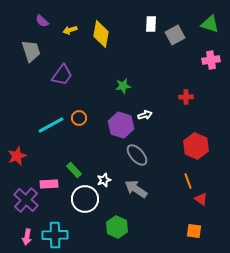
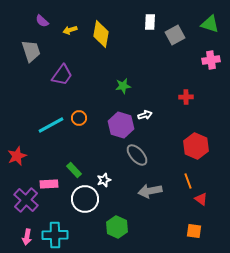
white rectangle: moved 1 px left, 2 px up
gray arrow: moved 14 px right, 2 px down; rotated 45 degrees counterclockwise
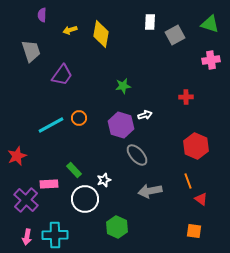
purple semicircle: moved 6 px up; rotated 48 degrees clockwise
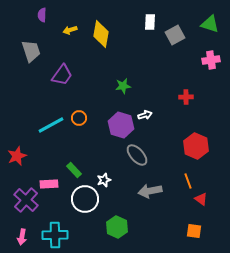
pink arrow: moved 5 px left
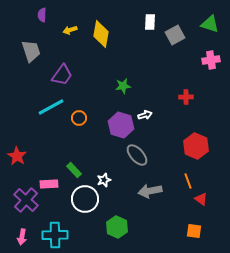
cyan line: moved 18 px up
red star: rotated 18 degrees counterclockwise
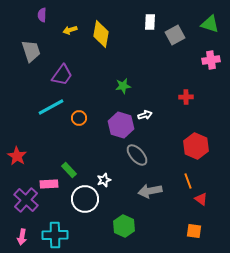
green rectangle: moved 5 px left
green hexagon: moved 7 px right, 1 px up
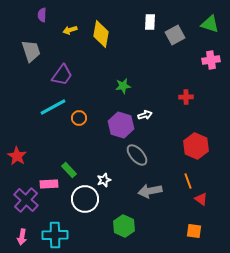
cyan line: moved 2 px right
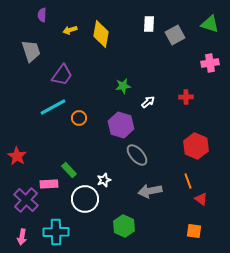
white rectangle: moved 1 px left, 2 px down
pink cross: moved 1 px left, 3 px down
white arrow: moved 3 px right, 13 px up; rotated 24 degrees counterclockwise
cyan cross: moved 1 px right, 3 px up
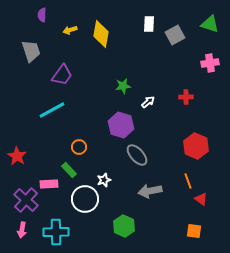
cyan line: moved 1 px left, 3 px down
orange circle: moved 29 px down
pink arrow: moved 7 px up
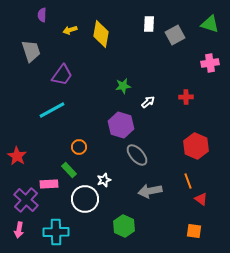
pink arrow: moved 3 px left
